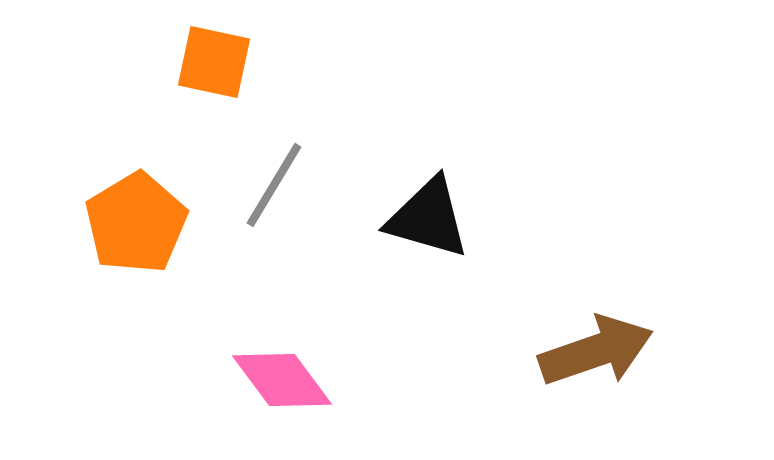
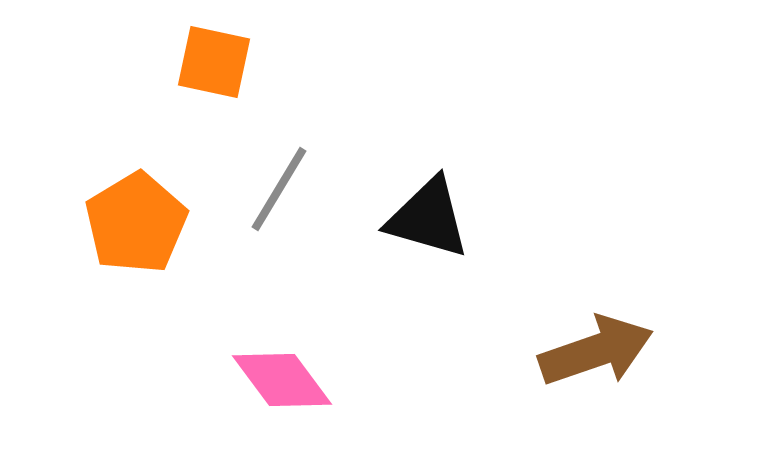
gray line: moved 5 px right, 4 px down
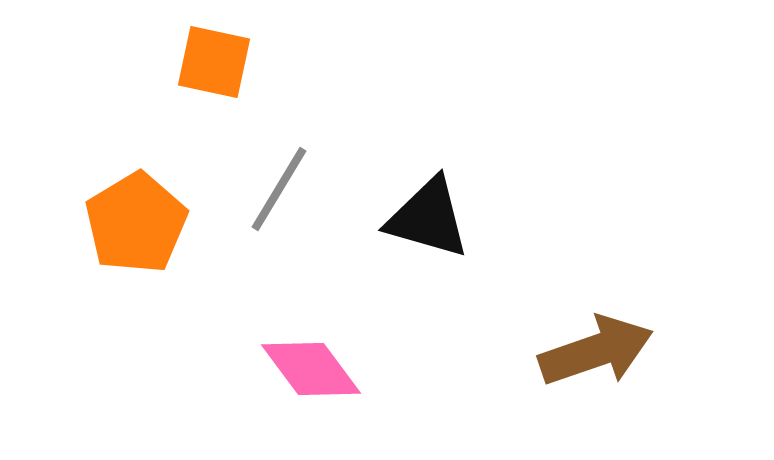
pink diamond: moved 29 px right, 11 px up
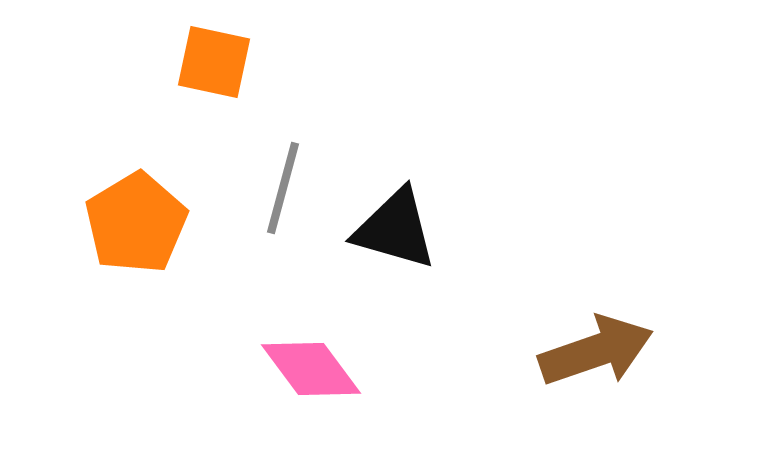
gray line: moved 4 px right, 1 px up; rotated 16 degrees counterclockwise
black triangle: moved 33 px left, 11 px down
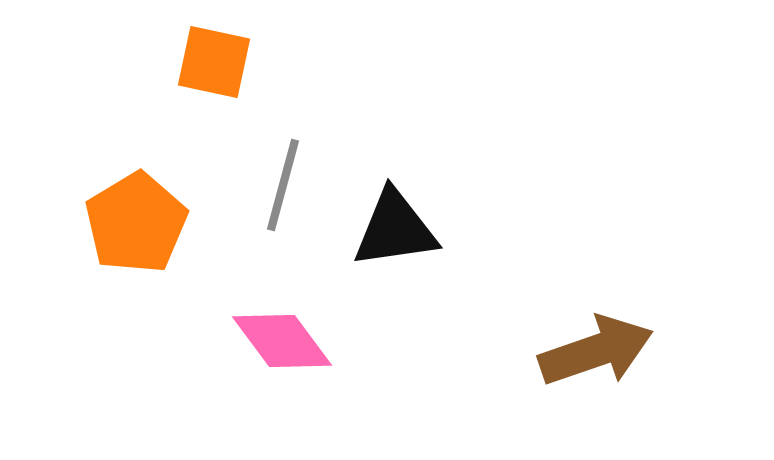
gray line: moved 3 px up
black triangle: rotated 24 degrees counterclockwise
pink diamond: moved 29 px left, 28 px up
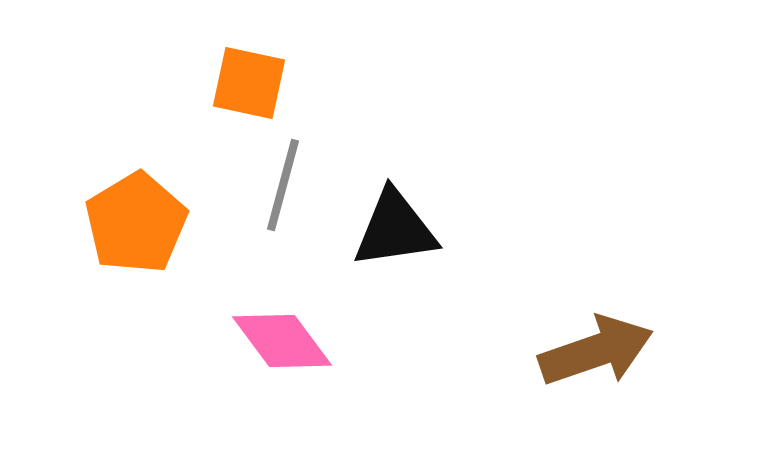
orange square: moved 35 px right, 21 px down
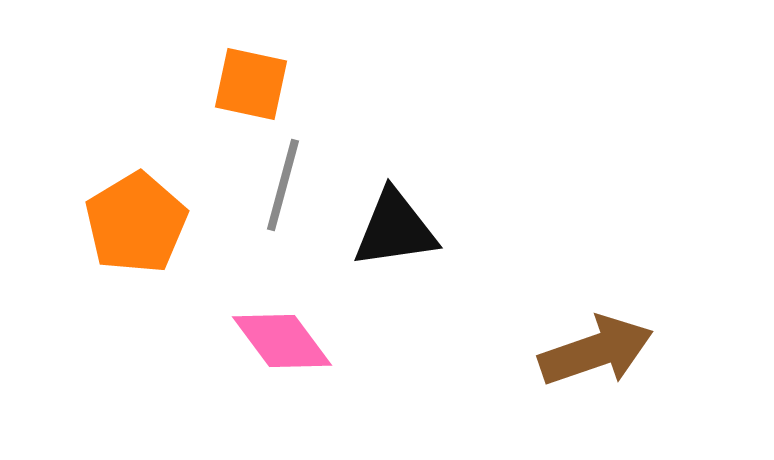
orange square: moved 2 px right, 1 px down
